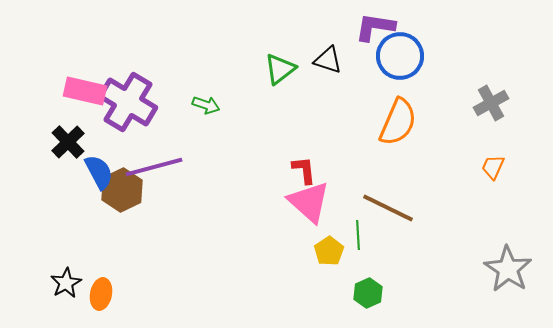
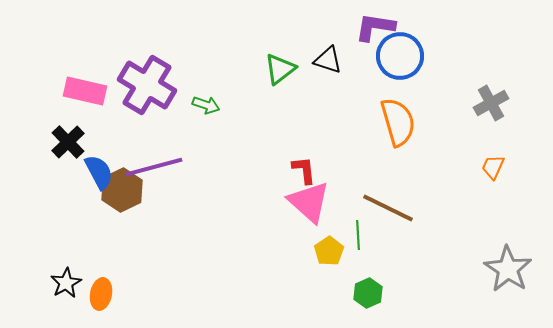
purple cross: moved 19 px right, 17 px up
orange semicircle: rotated 39 degrees counterclockwise
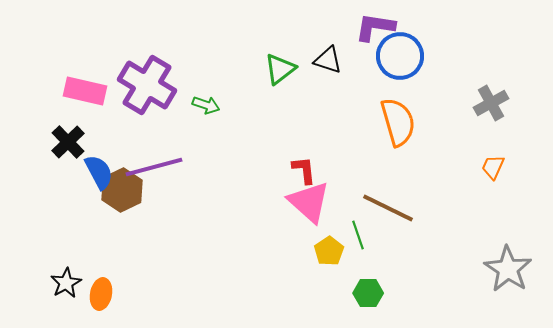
green line: rotated 16 degrees counterclockwise
green hexagon: rotated 24 degrees clockwise
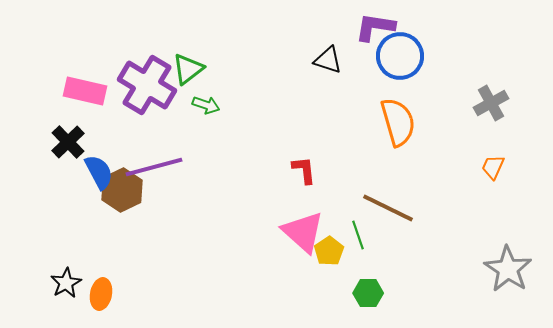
green triangle: moved 92 px left
pink triangle: moved 6 px left, 30 px down
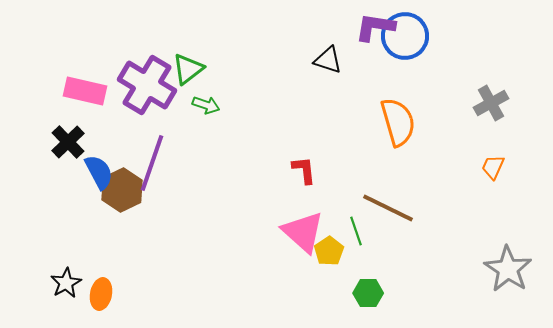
blue circle: moved 5 px right, 20 px up
purple line: moved 2 px left, 4 px up; rotated 56 degrees counterclockwise
green line: moved 2 px left, 4 px up
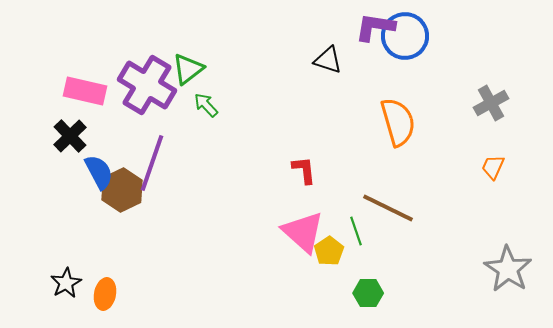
green arrow: rotated 152 degrees counterclockwise
black cross: moved 2 px right, 6 px up
orange ellipse: moved 4 px right
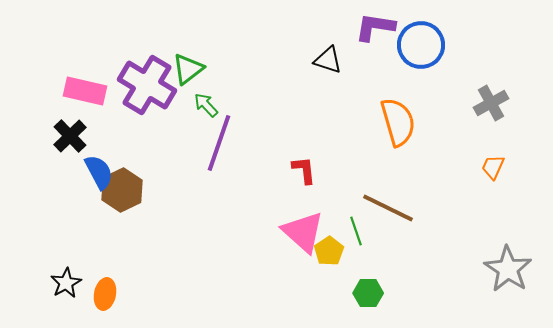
blue circle: moved 16 px right, 9 px down
purple line: moved 67 px right, 20 px up
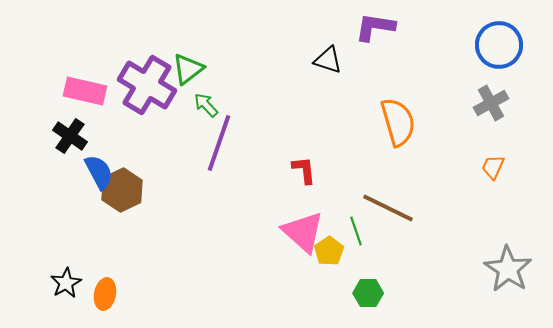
blue circle: moved 78 px right
black cross: rotated 12 degrees counterclockwise
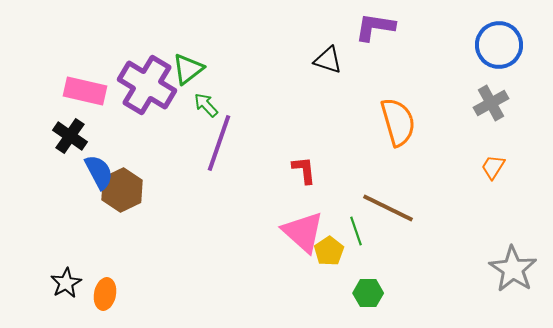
orange trapezoid: rotated 8 degrees clockwise
gray star: moved 5 px right
